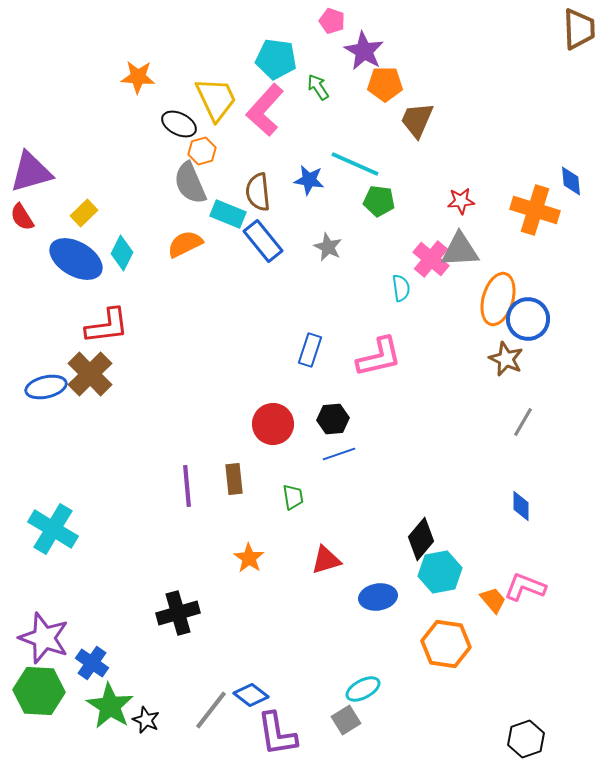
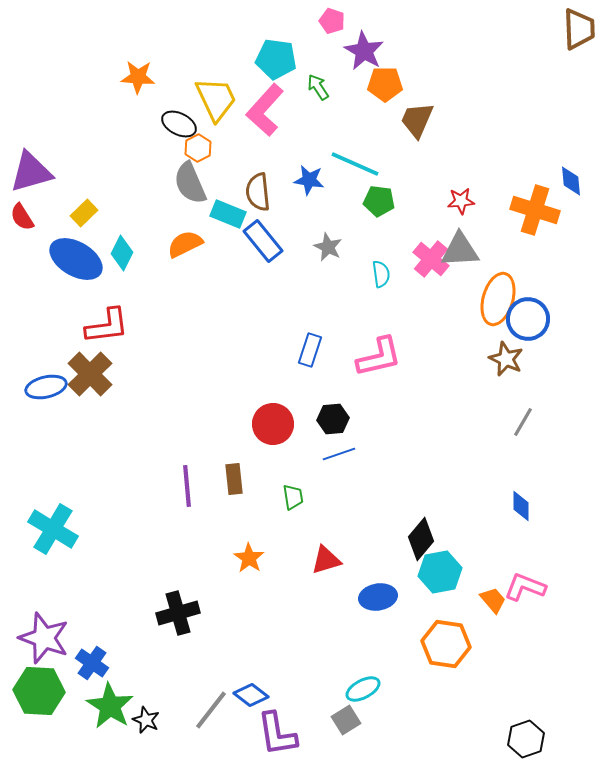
orange hexagon at (202, 151): moved 4 px left, 3 px up; rotated 12 degrees counterclockwise
cyan semicircle at (401, 288): moved 20 px left, 14 px up
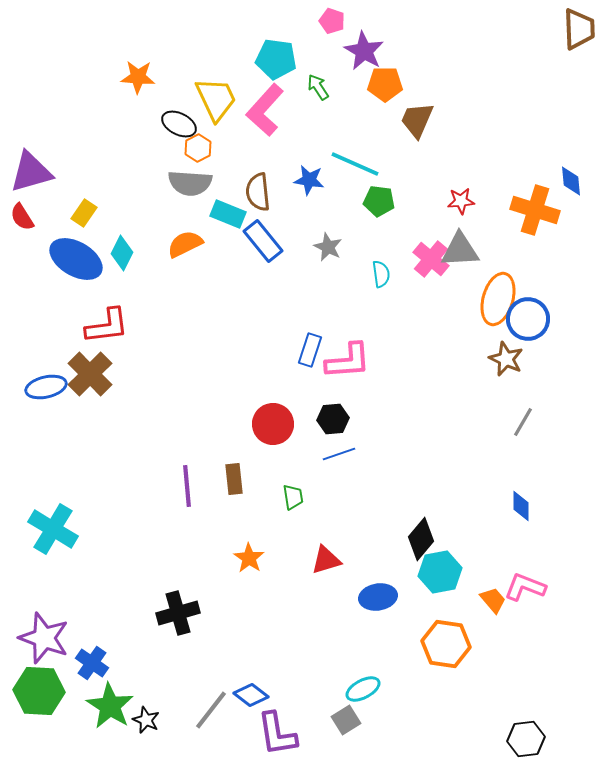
gray semicircle at (190, 183): rotated 63 degrees counterclockwise
yellow rectangle at (84, 213): rotated 12 degrees counterclockwise
pink L-shape at (379, 357): moved 31 px left, 4 px down; rotated 9 degrees clockwise
black hexagon at (526, 739): rotated 12 degrees clockwise
